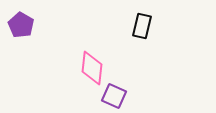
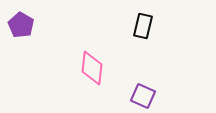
black rectangle: moved 1 px right
purple square: moved 29 px right
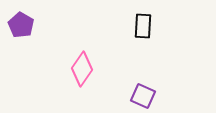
black rectangle: rotated 10 degrees counterclockwise
pink diamond: moved 10 px left, 1 px down; rotated 28 degrees clockwise
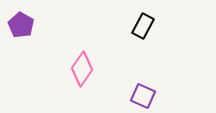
black rectangle: rotated 25 degrees clockwise
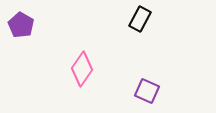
black rectangle: moved 3 px left, 7 px up
purple square: moved 4 px right, 5 px up
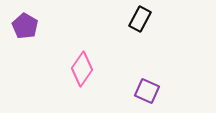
purple pentagon: moved 4 px right, 1 px down
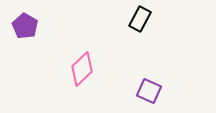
pink diamond: rotated 12 degrees clockwise
purple square: moved 2 px right
